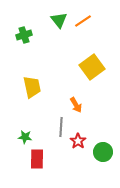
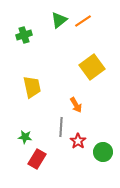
green triangle: rotated 30 degrees clockwise
red rectangle: rotated 30 degrees clockwise
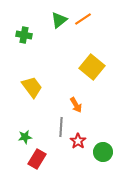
orange line: moved 2 px up
green cross: rotated 28 degrees clockwise
yellow square: rotated 15 degrees counterclockwise
yellow trapezoid: rotated 25 degrees counterclockwise
green star: rotated 16 degrees counterclockwise
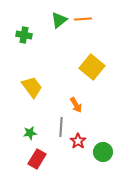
orange line: rotated 30 degrees clockwise
green star: moved 5 px right, 4 px up
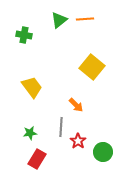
orange line: moved 2 px right
orange arrow: rotated 14 degrees counterclockwise
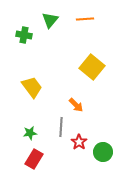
green triangle: moved 9 px left; rotated 12 degrees counterclockwise
red star: moved 1 px right, 1 px down
red rectangle: moved 3 px left
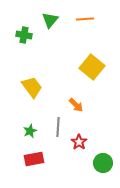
gray line: moved 3 px left
green star: moved 2 px up; rotated 16 degrees counterclockwise
green circle: moved 11 px down
red rectangle: rotated 48 degrees clockwise
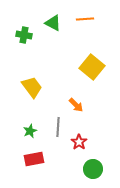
green triangle: moved 3 px right, 3 px down; rotated 42 degrees counterclockwise
green circle: moved 10 px left, 6 px down
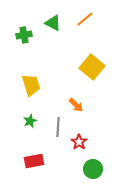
orange line: rotated 36 degrees counterclockwise
green cross: rotated 21 degrees counterclockwise
yellow trapezoid: moved 1 px left, 2 px up; rotated 20 degrees clockwise
green star: moved 10 px up
red rectangle: moved 2 px down
